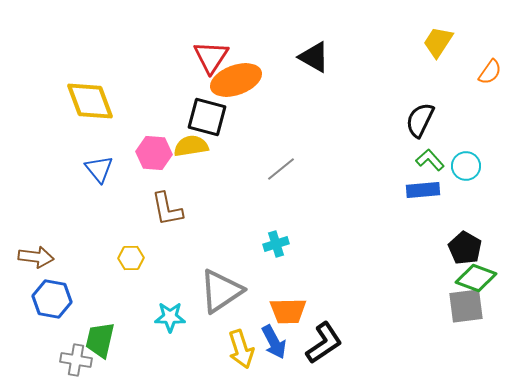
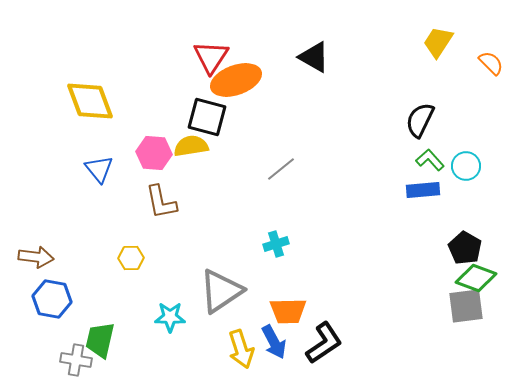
orange semicircle: moved 1 px right, 9 px up; rotated 80 degrees counterclockwise
brown L-shape: moved 6 px left, 7 px up
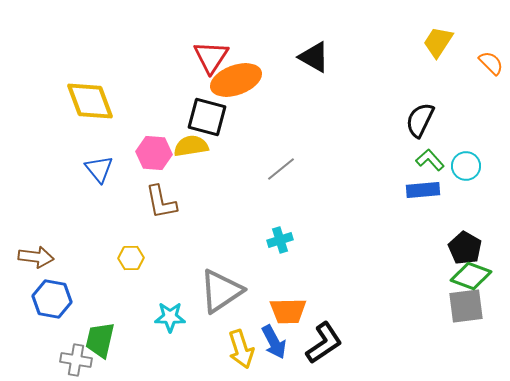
cyan cross: moved 4 px right, 4 px up
green diamond: moved 5 px left, 2 px up
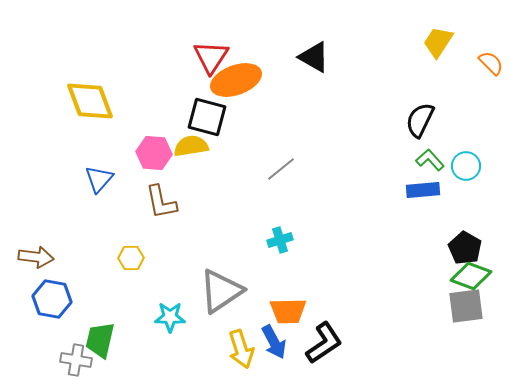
blue triangle: moved 10 px down; rotated 20 degrees clockwise
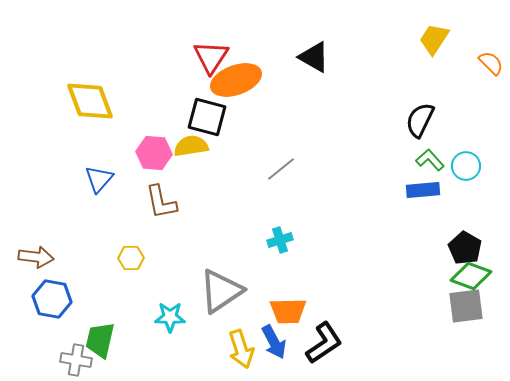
yellow trapezoid: moved 4 px left, 3 px up
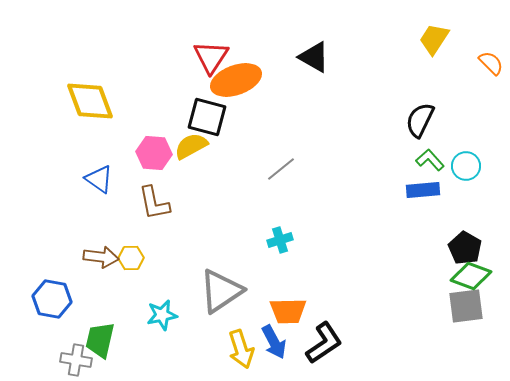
yellow semicircle: rotated 20 degrees counterclockwise
blue triangle: rotated 36 degrees counterclockwise
brown L-shape: moved 7 px left, 1 px down
brown arrow: moved 65 px right
cyan star: moved 8 px left, 2 px up; rotated 12 degrees counterclockwise
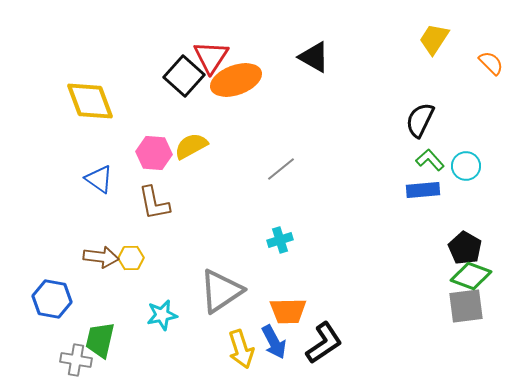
black square: moved 23 px left, 41 px up; rotated 27 degrees clockwise
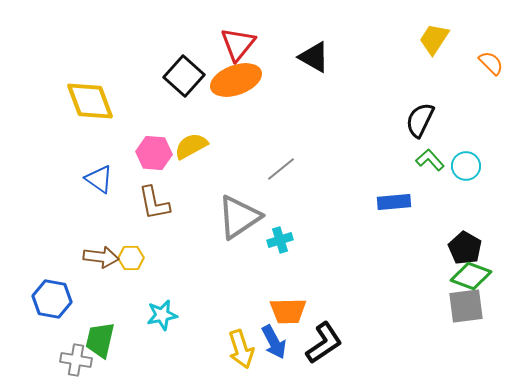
red triangle: moved 27 px right, 13 px up; rotated 6 degrees clockwise
blue rectangle: moved 29 px left, 12 px down
gray triangle: moved 18 px right, 74 px up
